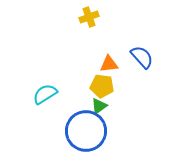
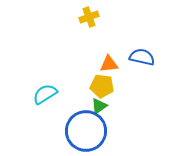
blue semicircle: rotated 35 degrees counterclockwise
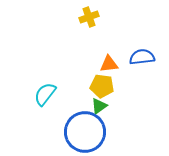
blue semicircle: rotated 20 degrees counterclockwise
cyan semicircle: rotated 20 degrees counterclockwise
blue circle: moved 1 px left, 1 px down
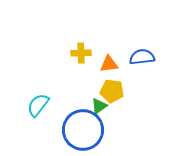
yellow cross: moved 8 px left, 36 px down; rotated 18 degrees clockwise
yellow pentagon: moved 10 px right, 5 px down
cyan semicircle: moved 7 px left, 11 px down
blue circle: moved 2 px left, 2 px up
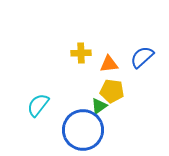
blue semicircle: rotated 35 degrees counterclockwise
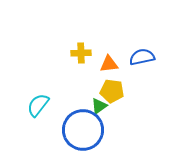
blue semicircle: rotated 30 degrees clockwise
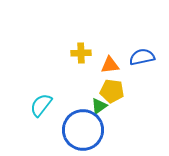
orange triangle: moved 1 px right, 1 px down
cyan semicircle: moved 3 px right
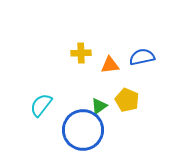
yellow pentagon: moved 15 px right, 9 px down; rotated 15 degrees clockwise
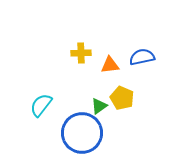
yellow pentagon: moved 5 px left, 2 px up
blue circle: moved 1 px left, 3 px down
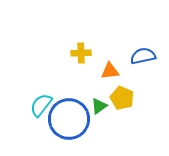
blue semicircle: moved 1 px right, 1 px up
orange triangle: moved 6 px down
blue circle: moved 13 px left, 14 px up
